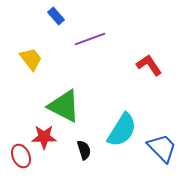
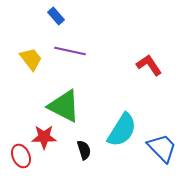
purple line: moved 20 px left, 12 px down; rotated 32 degrees clockwise
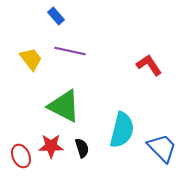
cyan semicircle: rotated 18 degrees counterclockwise
red star: moved 7 px right, 9 px down
black semicircle: moved 2 px left, 2 px up
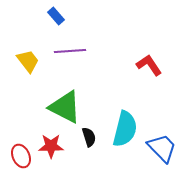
purple line: rotated 16 degrees counterclockwise
yellow trapezoid: moved 3 px left, 2 px down
green triangle: moved 1 px right, 1 px down
cyan semicircle: moved 3 px right, 1 px up
black semicircle: moved 7 px right, 11 px up
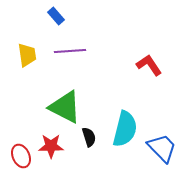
yellow trapezoid: moved 1 px left, 6 px up; rotated 30 degrees clockwise
